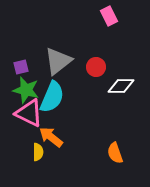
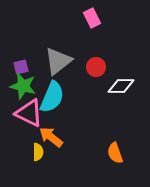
pink rectangle: moved 17 px left, 2 px down
green star: moved 3 px left, 4 px up
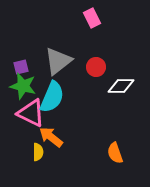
pink triangle: moved 2 px right
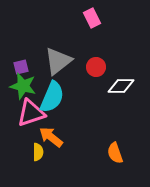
pink triangle: rotated 44 degrees counterclockwise
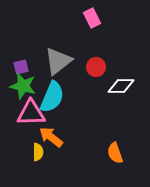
pink triangle: rotated 16 degrees clockwise
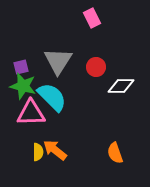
gray triangle: rotated 20 degrees counterclockwise
cyan semicircle: rotated 68 degrees counterclockwise
orange arrow: moved 4 px right, 13 px down
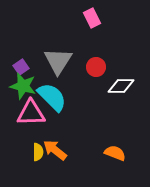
purple square: rotated 21 degrees counterclockwise
orange semicircle: rotated 130 degrees clockwise
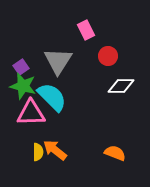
pink rectangle: moved 6 px left, 12 px down
red circle: moved 12 px right, 11 px up
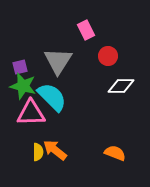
purple square: moved 1 px left; rotated 21 degrees clockwise
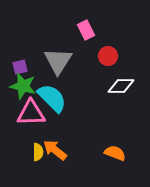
cyan semicircle: moved 1 px down
